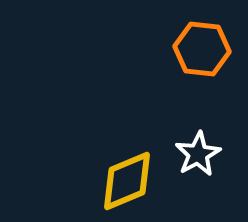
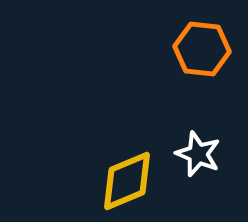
white star: rotated 21 degrees counterclockwise
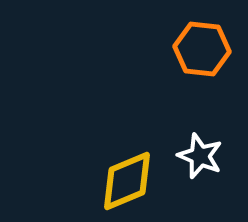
white star: moved 2 px right, 2 px down
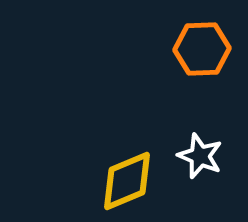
orange hexagon: rotated 8 degrees counterclockwise
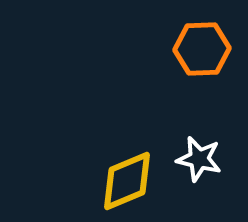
white star: moved 1 px left, 3 px down; rotated 9 degrees counterclockwise
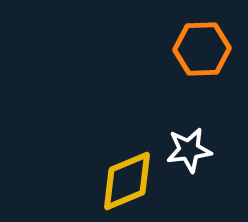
white star: moved 10 px left, 9 px up; rotated 21 degrees counterclockwise
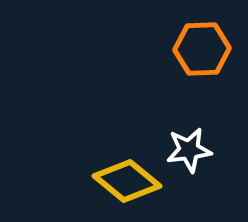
yellow diamond: rotated 62 degrees clockwise
